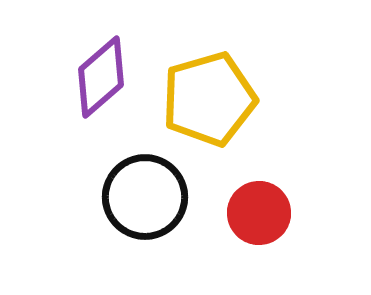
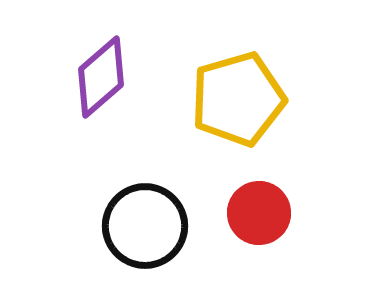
yellow pentagon: moved 29 px right
black circle: moved 29 px down
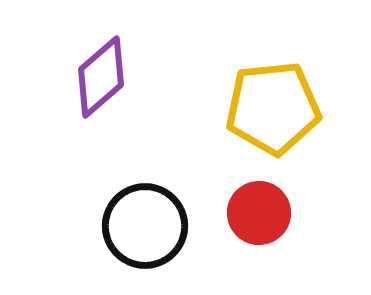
yellow pentagon: moved 35 px right, 9 px down; rotated 10 degrees clockwise
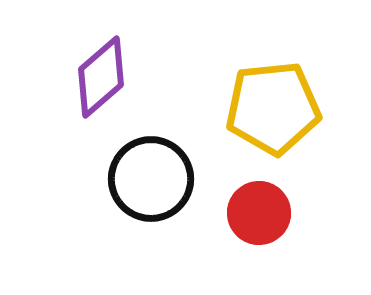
black circle: moved 6 px right, 47 px up
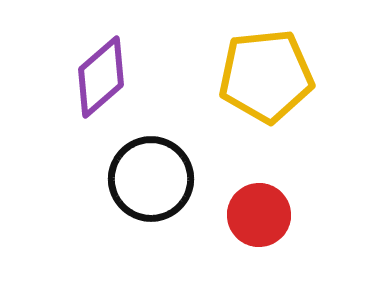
yellow pentagon: moved 7 px left, 32 px up
red circle: moved 2 px down
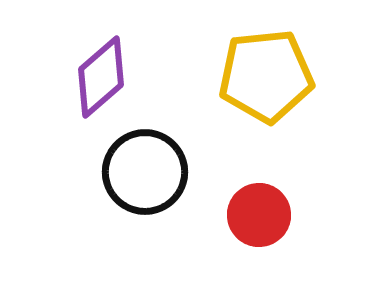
black circle: moved 6 px left, 7 px up
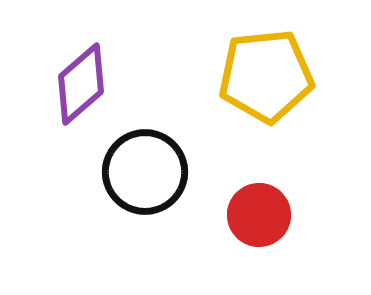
purple diamond: moved 20 px left, 7 px down
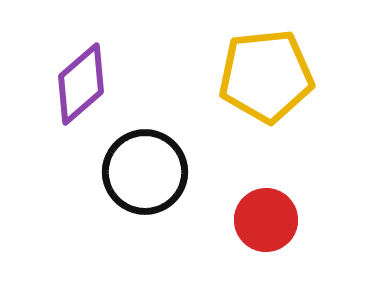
red circle: moved 7 px right, 5 px down
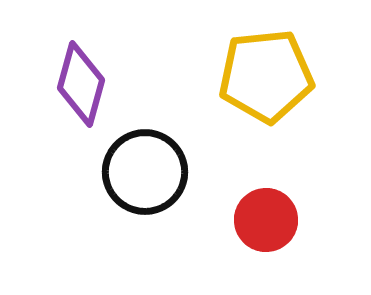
purple diamond: rotated 34 degrees counterclockwise
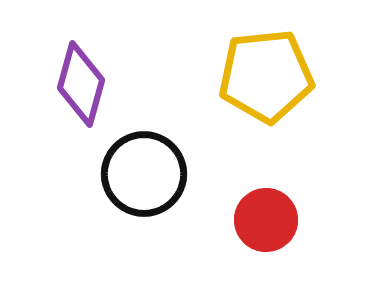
black circle: moved 1 px left, 2 px down
